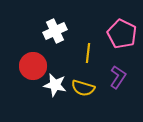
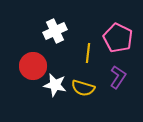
pink pentagon: moved 4 px left, 4 px down
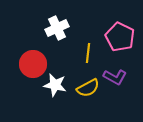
white cross: moved 2 px right, 3 px up
pink pentagon: moved 2 px right, 1 px up
red circle: moved 2 px up
purple L-shape: moved 3 px left; rotated 85 degrees clockwise
yellow semicircle: moved 5 px right; rotated 45 degrees counterclockwise
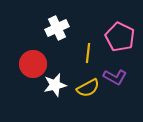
white star: rotated 25 degrees counterclockwise
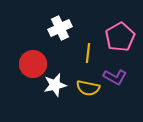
white cross: moved 3 px right
pink pentagon: rotated 16 degrees clockwise
yellow semicircle: rotated 40 degrees clockwise
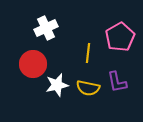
white cross: moved 14 px left
purple L-shape: moved 2 px right, 5 px down; rotated 50 degrees clockwise
white star: moved 2 px right
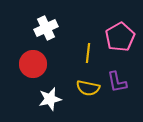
white star: moved 7 px left, 14 px down
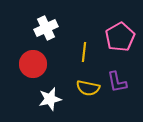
yellow line: moved 4 px left, 1 px up
